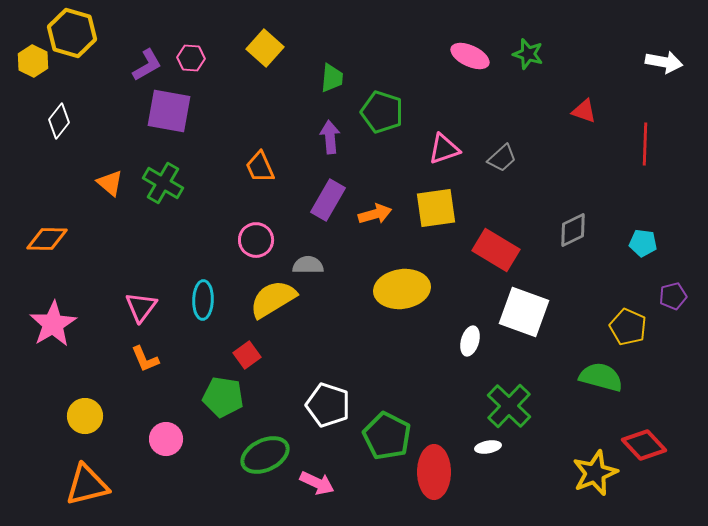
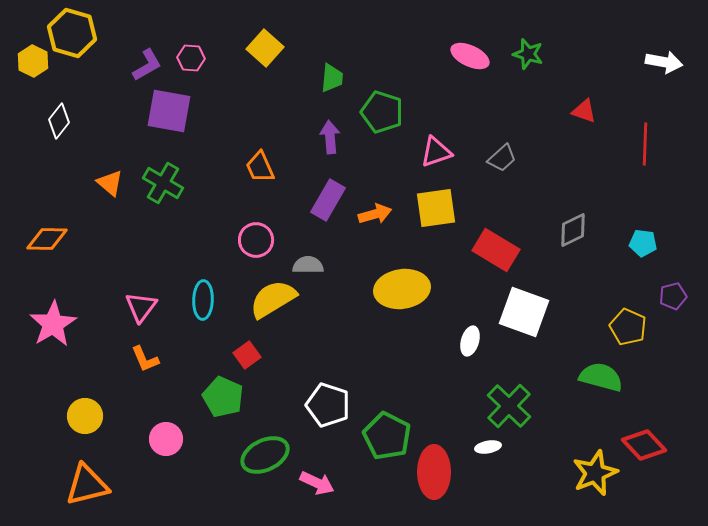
pink triangle at (444, 149): moved 8 px left, 3 px down
green pentagon at (223, 397): rotated 15 degrees clockwise
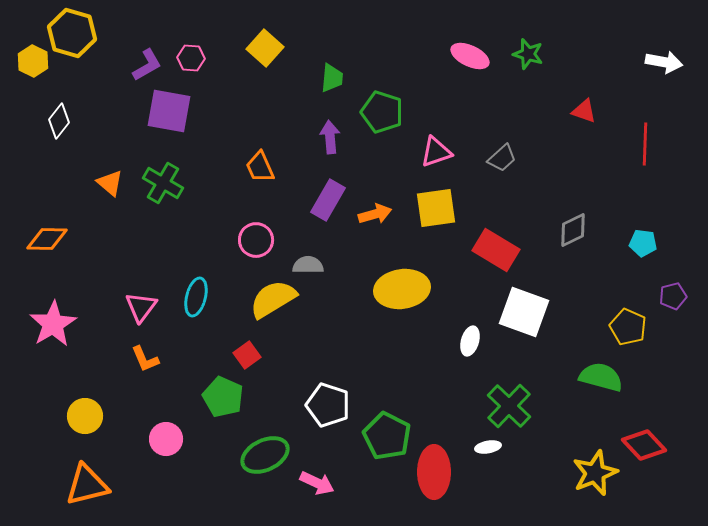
cyan ellipse at (203, 300): moved 7 px left, 3 px up; rotated 12 degrees clockwise
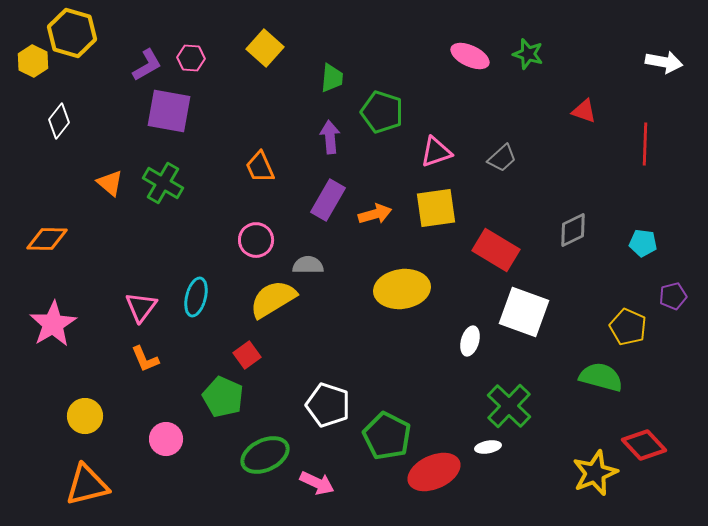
red ellipse at (434, 472): rotated 66 degrees clockwise
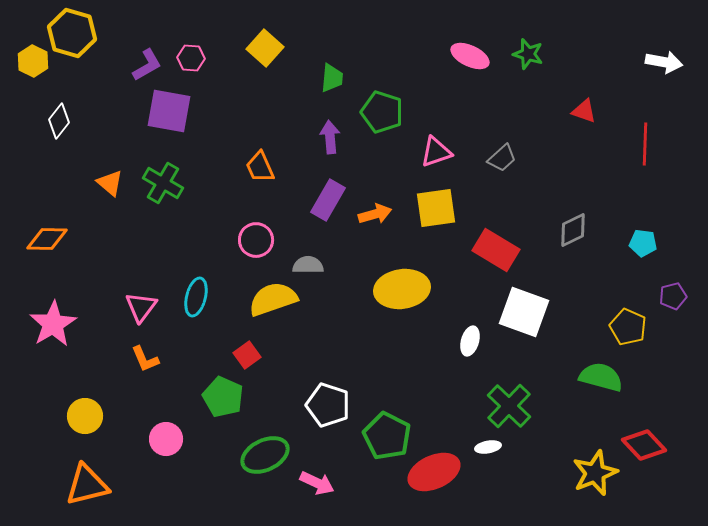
yellow semicircle at (273, 299): rotated 12 degrees clockwise
